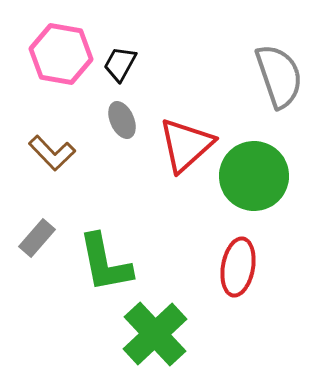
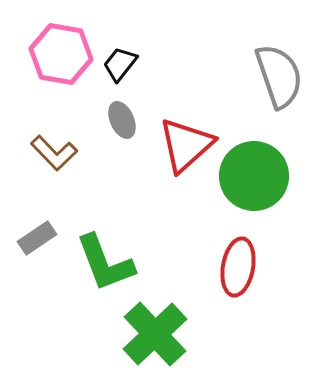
black trapezoid: rotated 9 degrees clockwise
brown L-shape: moved 2 px right
gray rectangle: rotated 15 degrees clockwise
green L-shape: rotated 10 degrees counterclockwise
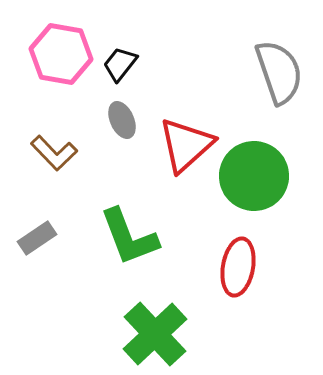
gray semicircle: moved 4 px up
green L-shape: moved 24 px right, 26 px up
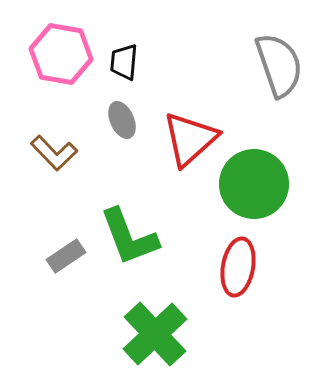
black trapezoid: moved 4 px right, 2 px up; rotated 33 degrees counterclockwise
gray semicircle: moved 7 px up
red triangle: moved 4 px right, 6 px up
green circle: moved 8 px down
gray rectangle: moved 29 px right, 18 px down
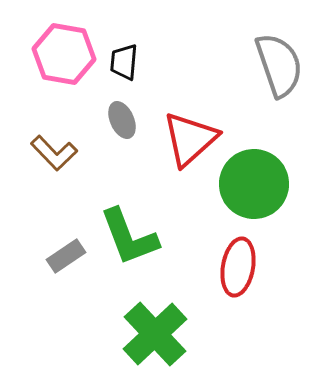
pink hexagon: moved 3 px right
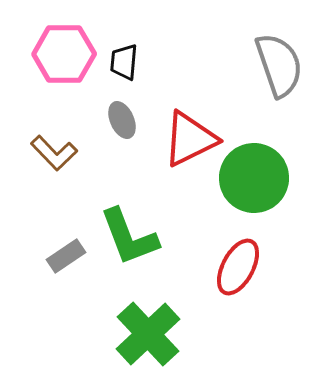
pink hexagon: rotated 10 degrees counterclockwise
red triangle: rotated 16 degrees clockwise
green circle: moved 6 px up
red ellipse: rotated 18 degrees clockwise
green cross: moved 7 px left
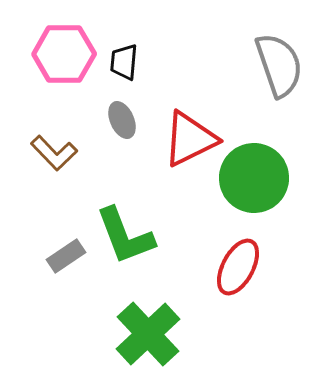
green L-shape: moved 4 px left, 1 px up
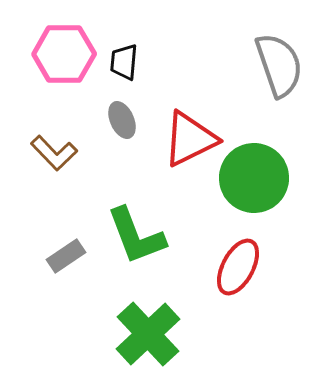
green L-shape: moved 11 px right
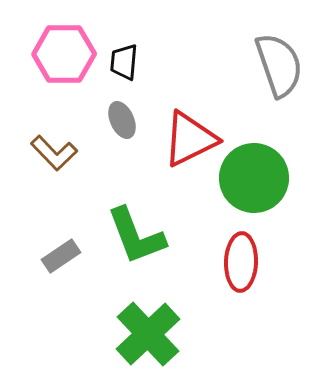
gray rectangle: moved 5 px left
red ellipse: moved 3 px right, 5 px up; rotated 26 degrees counterclockwise
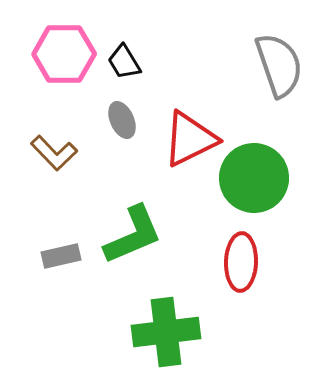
black trapezoid: rotated 36 degrees counterclockwise
green L-shape: moved 3 px left, 1 px up; rotated 92 degrees counterclockwise
gray rectangle: rotated 21 degrees clockwise
green cross: moved 18 px right, 2 px up; rotated 36 degrees clockwise
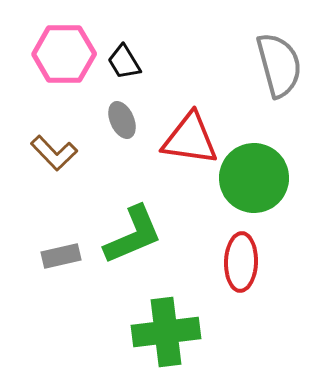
gray semicircle: rotated 4 degrees clockwise
red triangle: rotated 34 degrees clockwise
